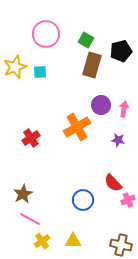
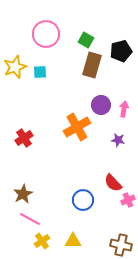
red cross: moved 7 px left
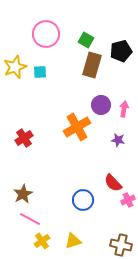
yellow triangle: rotated 18 degrees counterclockwise
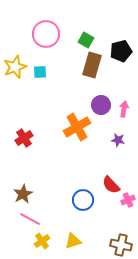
red semicircle: moved 2 px left, 2 px down
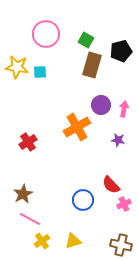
yellow star: moved 2 px right; rotated 30 degrees clockwise
red cross: moved 4 px right, 4 px down
pink cross: moved 4 px left, 4 px down
